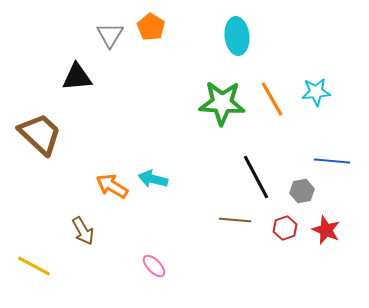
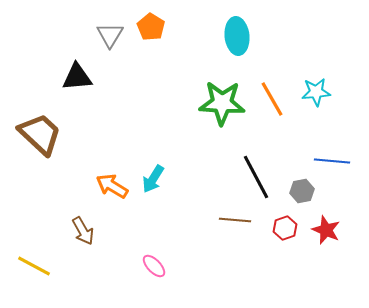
cyan arrow: rotated 72 degrees counterclockwise
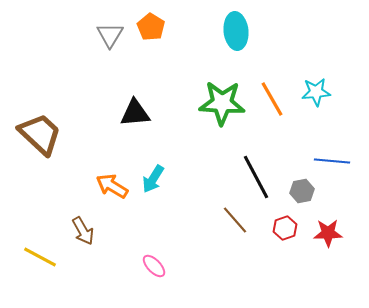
cyan ellipse: moved 1 px left, 5 px up
black triangle: moved 58 px right, 36 px down
brown line: rotated 44 degrees clockwise
red star: moved 2 px right, 3 px down; rotated 24 degrees counterclockwise
yellow line: moved 6 px right, 9 px up
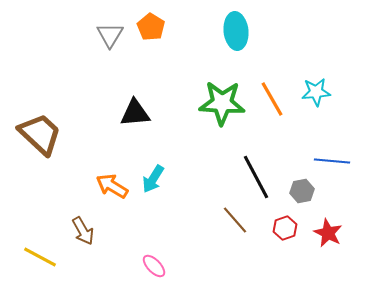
red star: rotated 28 degrees clockwise
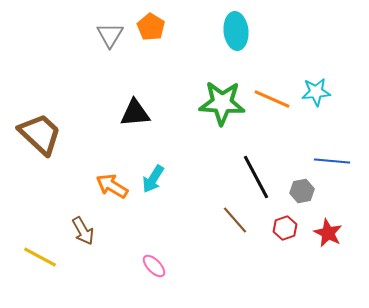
orange line: rotated 36 degrees counterclockwise
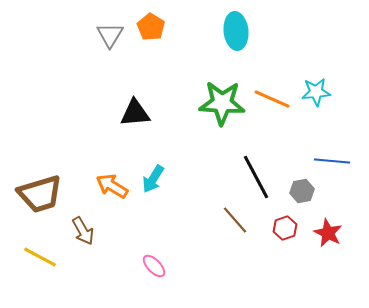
brown trapezoid: moved 60 px down; rotated 120 degrees clockwise
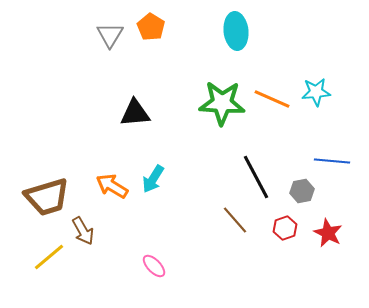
brown trapezoid: moved 7 px right, 3 px down
yellow line: moved 9 px right; rotated 68 degrees counterclockwise
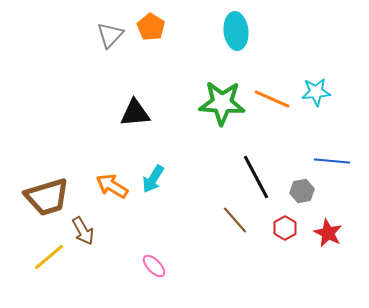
gray triangle: rotated 12 degrees clockwise
red hexagon: rotated 10 degrees counterclockwise
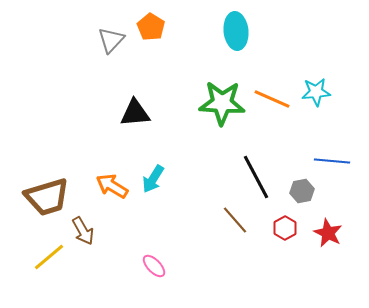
gray triangle: moved 1 px right, 5 px down
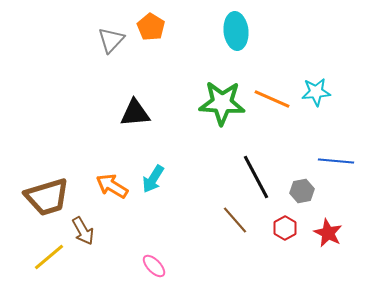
blue line: moved 4 px right
